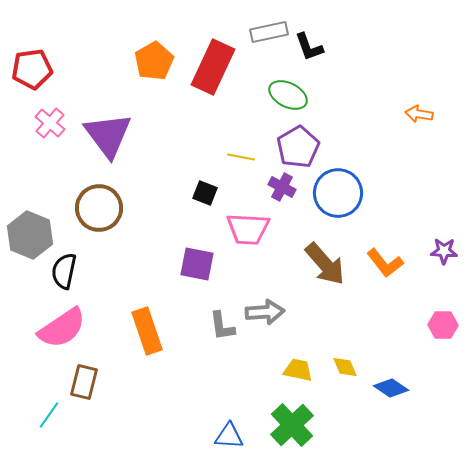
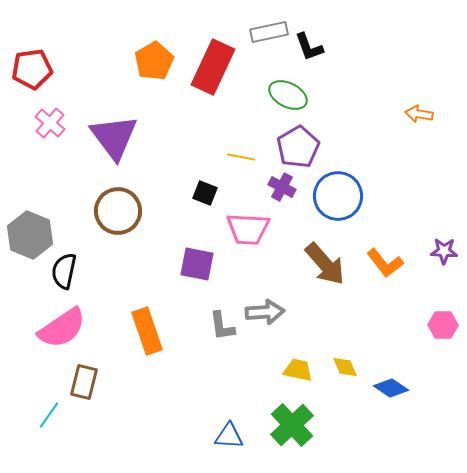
purple triangle: moved 6 px right, 2 px down
blue circle: moved 3 px down
brown circle: moved 19 px right, 3 px down
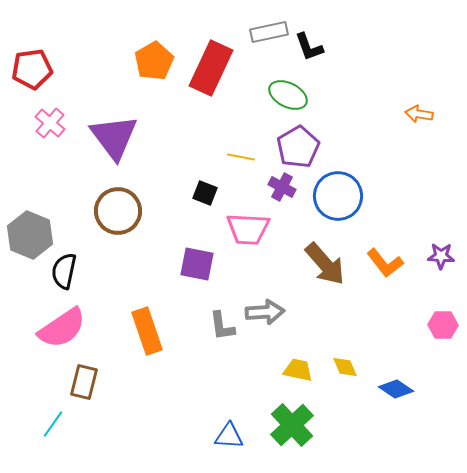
red rectangle: moved 2 px left, 1 px down
purple star: moved 3 px left, 5 px down
blue diamond: moved 5 px right, 1 px down
cyan line: moved 4 px right, 9 px down
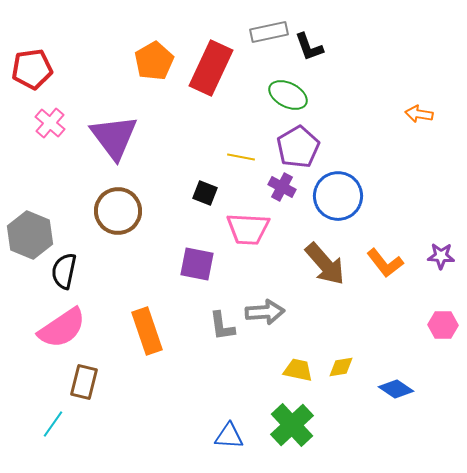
yellow diamond: moved 4 px left; rotated 76 degrees counterclockwise
